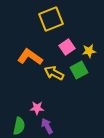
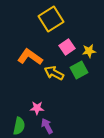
yellow square: rotated 10 degrees counterclockwise
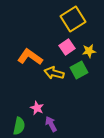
yellow square: moved 22 px right
yellow arrow: rotated 12 degrees counterclockwise
pink star: rotated 24 degrees clockwise
purple arrow: moved 4 px right, 2 px up
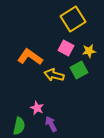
pink square: moved 1 px left, 1 px down; rotated 28 degrees counterclockwise
yellow arrow: moved 2 px down
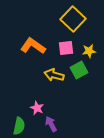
yellow square: rotated 15 degrees counterclockwise
pink square: rotated 35 degrees counterclockwise
orange L-shape: moved 3 px right, 11 px up
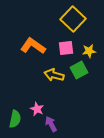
pink star: moved 1 px down
green semicircle: moved 4 px left, 7 px up
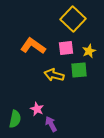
yellow star: rotated 16 degrees counterclockwise
green square: rotated 24 degrees clockwise
